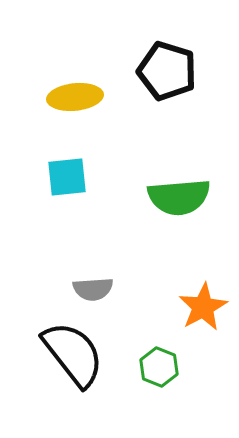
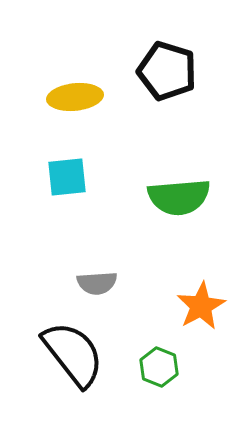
gray semicircle: moved 4 px right, 6 px up
orange star: moved 2 px left, 1 px up
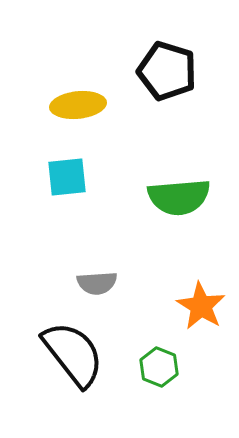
yellow ellipse: moved 3 px right, 8 px down
orange star: rotated 12 degrees counterclockwise
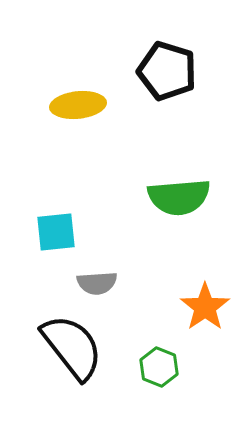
cyan square: moved 11 px left, 55 px down
orange star: moved 4 px right, 1 px down; rotated 6 degrees clockwise
black semicircle: moved 1 px left, 7 px up
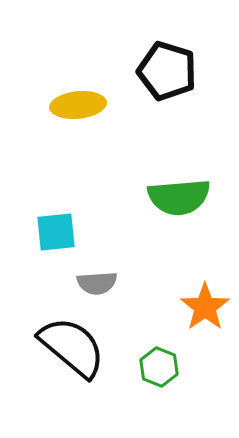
black semicircle: rotated 12 degrees counterclockwise
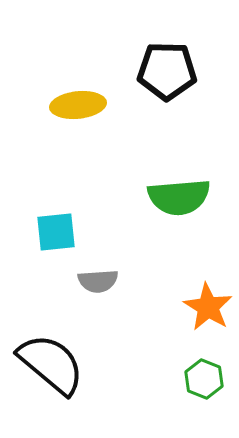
black pentagon: rotated 16 degrees counterclockwise
gray semicircle: moved 1 px right, 2 px up
orange star: moved 3 px right; rotated 6 degrees counterclockwise
black semicircle: moved 21 px left, 17 px down
green hexagon: moved 45 px right, 12 px down
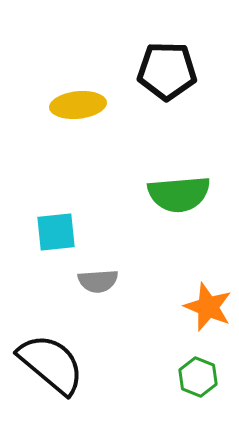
green semicircle: moved 3 px up
orange star: rotated 9 degrees counterclockwise
green hexagon: moved 6 px left, 2 px up
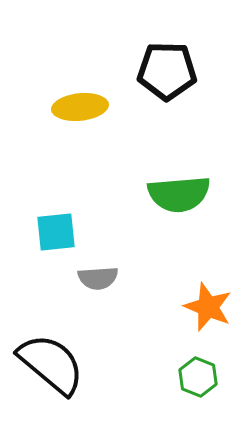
yellow ellipse: moved 2 px right, 2 px down
gray semicircle: moved 3 px up
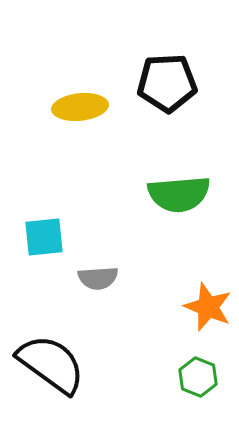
black pentagon: moved 12 px down; rotated 4 degrees counterclockwise
cyan square: moved 12 px left, 5 px down
black semicircle: rotated 4 degrees counterclockwise
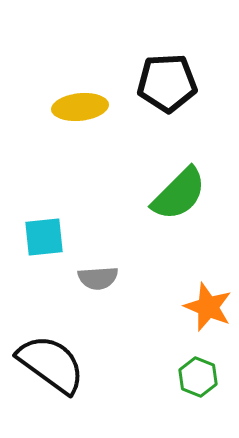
green semicircle: rotated 40 degrees counterclockwise
